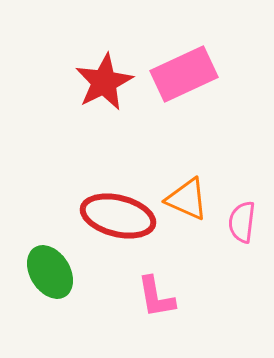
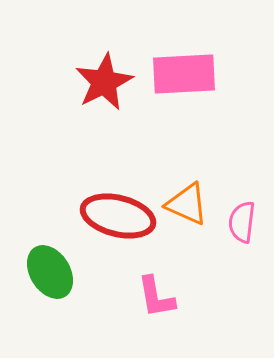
pink rectangle: rotated 22 degrees clockwise
orange triangle: moved 5 px down
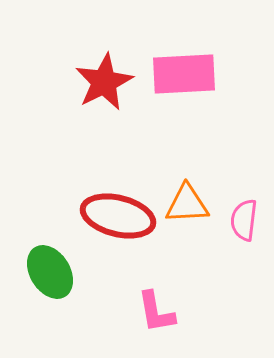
orange triangle: rotated 27 degrees counterclockwise
pink semicircle: moved 2 px right, 2 px up
pink L-shape: moved 15 px down
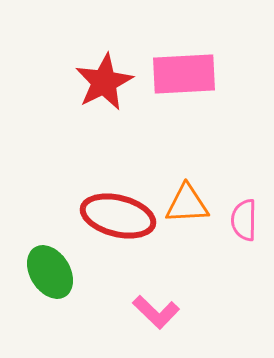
pink semicircle: rotated 6 degrees counterclockwise
pink L-shape: rotated 36 degrees counterclockwise
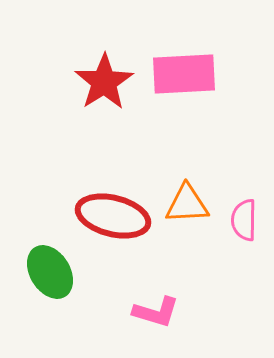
red star: rotated 6 degrees counterclockwise
red ellipse: moved 5 px left
pink L-shape: rotated 27 degrees counterclockwise
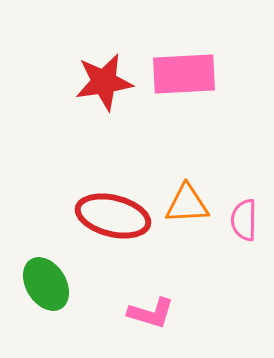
red star: rotated 24 degrees clockwise
green ellipse: moved 4 px left, 12 px down
pink L-shape: moved 5 px left, 1 px down
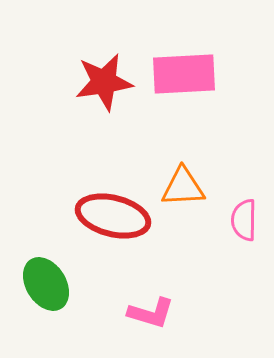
orange triangle: moved 4 px left, 17 px up
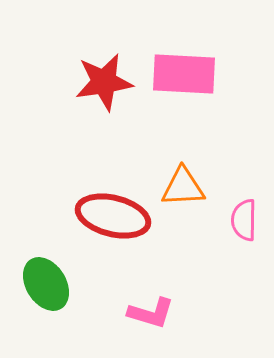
pink rectangle: rotated 6 degrees clockwise
